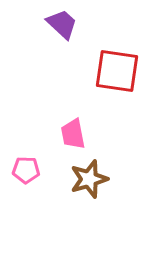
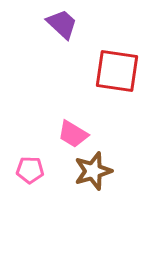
pink trapezoid: rotated 48 degrees counterclockwise
pink pentagon: moved 4 px right
brown star: moved 4 px right, 8 px up
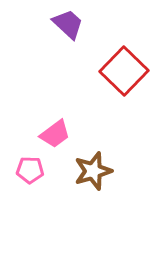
purple trapezoid: moved 6 px right
red square: moved 7 px right; rotated 36 degrees clockwise
pink trapezoid: moved 18 px left; rotated 68 degrees counterclockwise
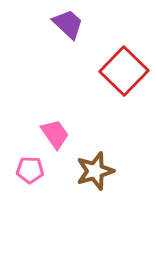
pink trapezoid: rotated 88 degrees counterclockwise
brown star: moved 2 px right
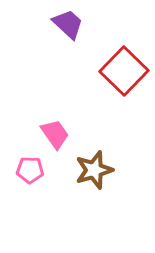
brown star: moved 1 px left, 1 px up
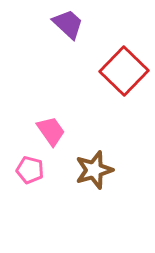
pink trapezoid: moved 4 px left, 3 px up
pink pentagon: rotated 12 degrees clockwise
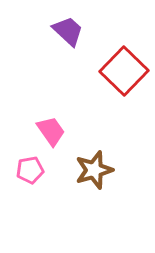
purple trapezoid: moved 7 px down
pink pentagon: rotated 24 degrees counterclockwise
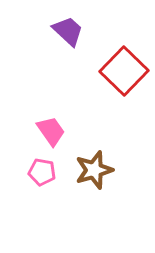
pink pentagon: moved 12 px right, 2 px down; rotated 20 degrees clockwise
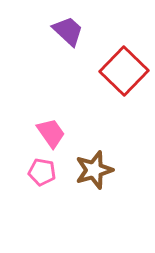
pink trapezoid: moved 2 px down
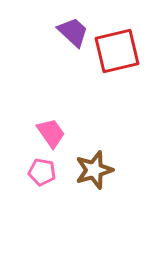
purple trapezoid: moved 5 px right, 1 px down
red square: moved 7 px left, 20 px up; rotated 33 degrees clockwise
